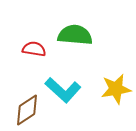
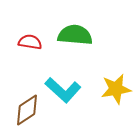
red semicircle: moved 4 px left, 7 px up
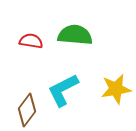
red semicircle: moved 1 px right, 1 px up
cyan L-shape: rotated 111 degrees clockwise
brown diamond: rotated 20 degrees counterclockwise
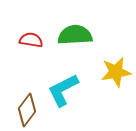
green semicircle: rotated 8 degrees counterclockwise
red semicircle: moved 1 px up
yellow star: moved 17 px up
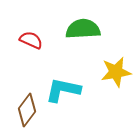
green semicircle: moved 8 px right, 6 px up
red semicircle: rotated 15 degrees clockwise
cyan L-shape: rotated 39 degrees clockwise
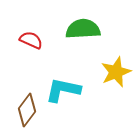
yellow star: rotated 12 degrees counterclockwise
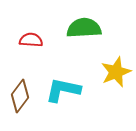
green semicircle: moved 1 px right, 1 px up
red semicircle: rotated 20 degrees counterclockwise
brown diamond: moved 7 px left, 14 px up
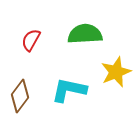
green semicircle: moved 1 px right, 6 px down
red semicircle: rotated 65 degrees counterclockwise
cyan L-shape: moved 6 px right
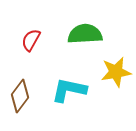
yellow star: rotated 12 degrees clockwise
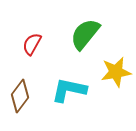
green semicircle: rotated 48 degrees counterclockwise
red semicircle: moved 1 px right, 4 px down
